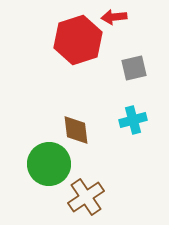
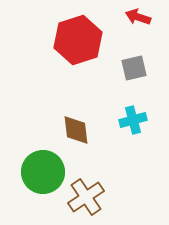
red arrow: moved 24 px right; rotated 25 degrees clockwise
green circle: moved 6 px left, 8 px down
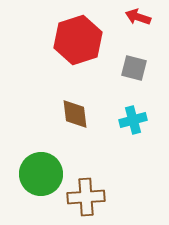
gray square: rotated 28 degrees clockwise
brown diamond: moved 1 px left, 16 px up
green circle: moved 2 px left, 2 px down
brown cross: rotated 30 degrees clockwise
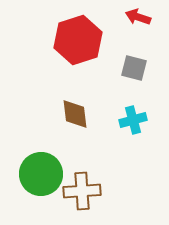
brown cross: moved 4 px left, 6 px up
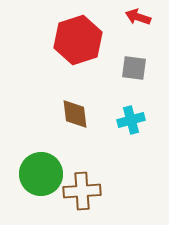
gray square: rotated 8 degrees counterclockwise
cyan cross: moved 2 px left
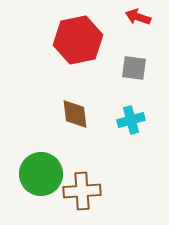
red hexagon: rotated 6 degrees clockwise
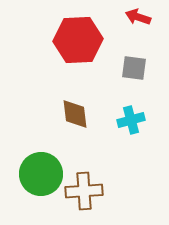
red hexagon: rotated 9 degrees clockwise
brown cross: moved 2 px right
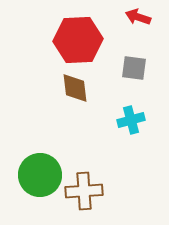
brown diamond: moved 26 px up
green circle: moved 1 px left, 1 px down
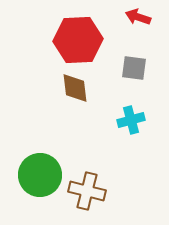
brown cross: moved 3 px right; rotated 18 degrees clockwise
